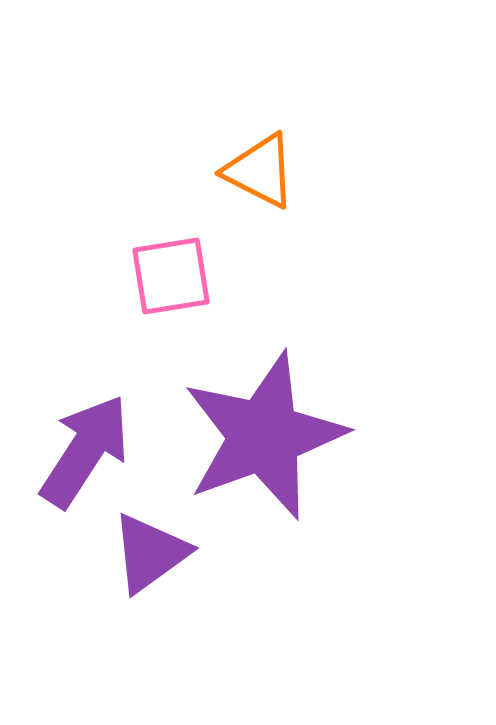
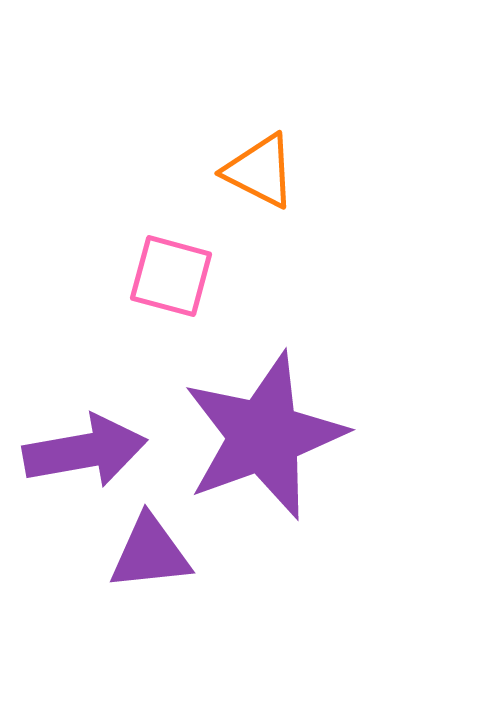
pink square: rotated 24 degrees clockwise
purple arrow: rotated 47 degrees clockwise
purple triangle: rotated 30 degrees clockwise
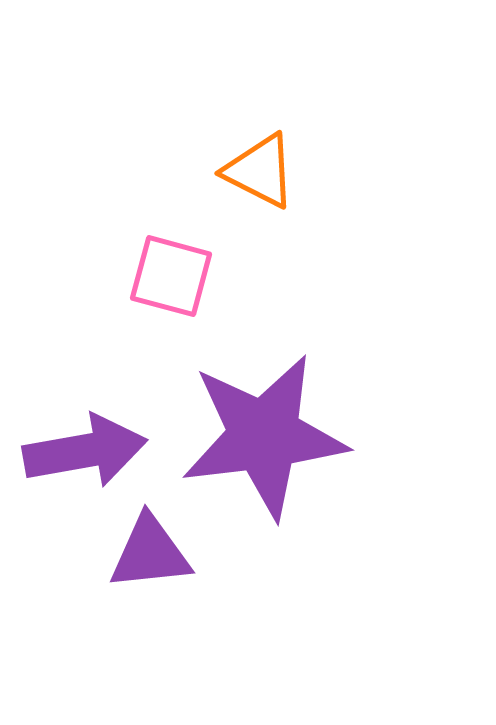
purple star: rotated 13 degrees clockwise
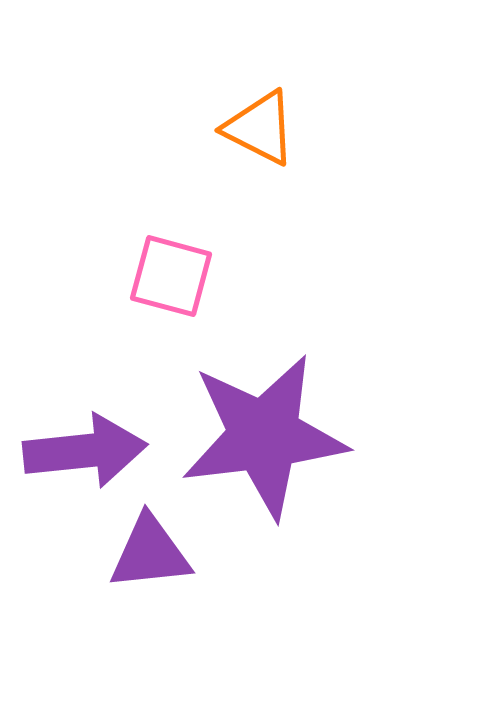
orange triangle: moved 43 px up
purple arrow: rotated 4 degrees clockwise
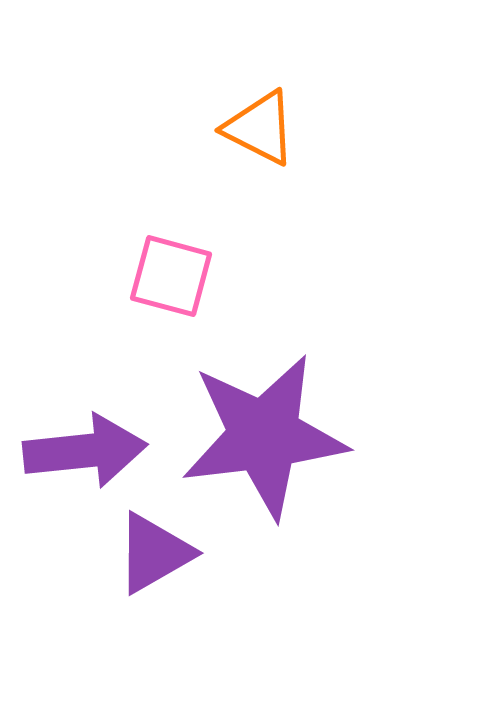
purple triangle: moved 4 px right; rotated 24 degrees counterclockwise
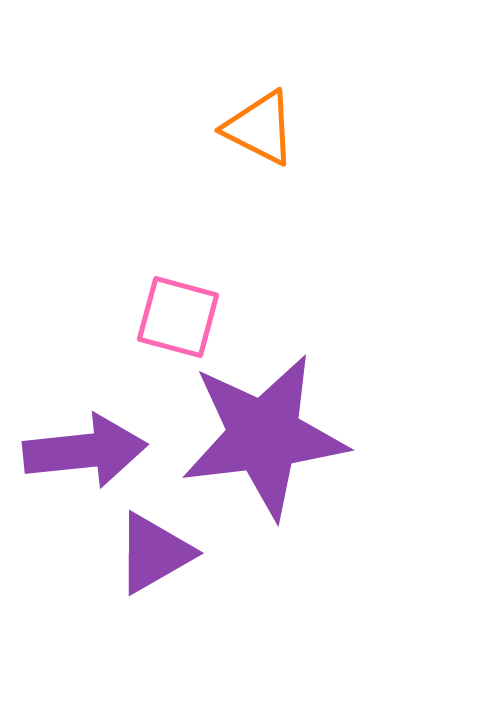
pink square: moved 7 px right, 41 px down
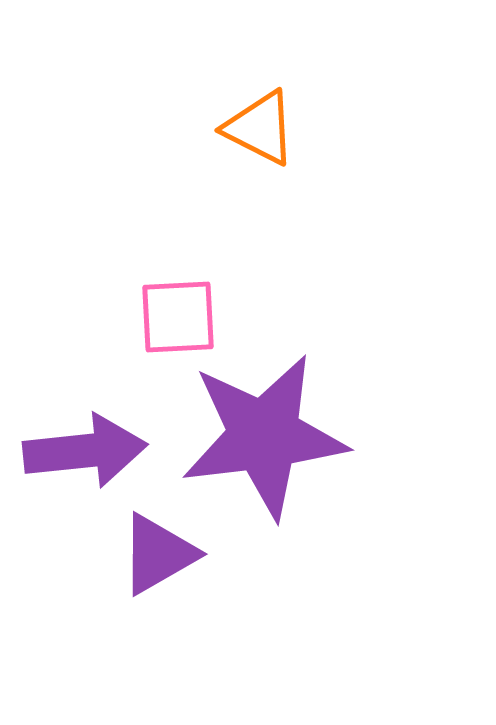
pink square: rotated 18 degrees counterclockwise
purple triangle: moved 4 px right, 1 px down
